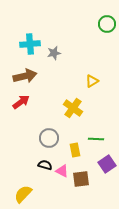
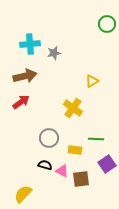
yellow rectangle: rotated 72 degrees counterclockwise
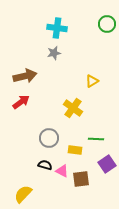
cyan cross: moved 27 px right, 16 px up; rotated 12 degrees clockwise
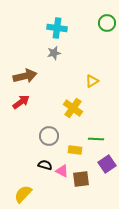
green circle: moved 1 px up
gray circle: moved 2 px up
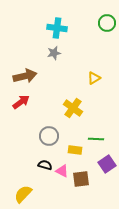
yellow triangle: moved 2 px right, 3 px up
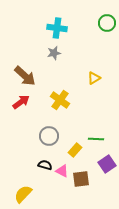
brown arrow: rotated 55 degrees clockwise
yellow cross: moved 13 px left, 8 px up
yellow rectangle: rotated 56 degrees counterclockwise
